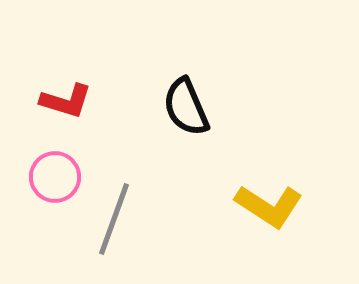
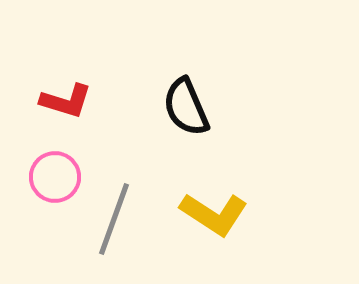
yellow L-shape: moved 55 px left, 8 px down
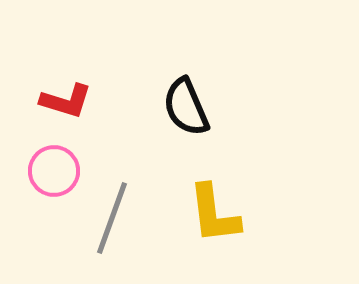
pink circle: moved 1 px left, 6 px up
yellow L-shape: rotated 50 degrees clockwise
gray line: moved 2 px left, 1 px up
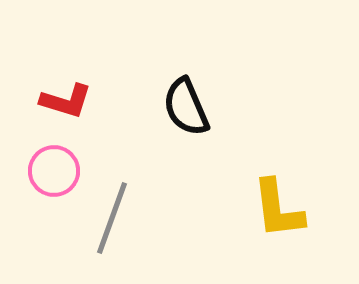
yellow L-shape: moved 64 px right, 5 px up
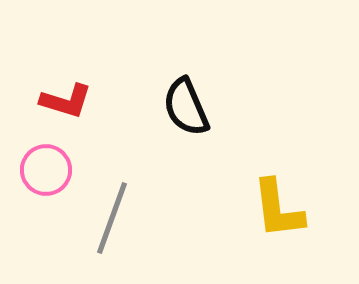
pink circle: moved 8 px left, 1 px up
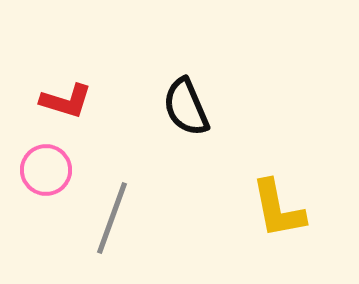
yellow L-shape: rotated 4 degrees counterclockwise
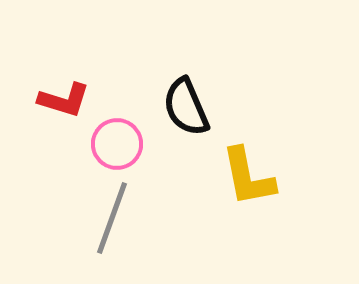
red L-shape: moved 2 px left, 1 px up
pink circle: moved 71 px right, 26 px up
yellow L-shape: moved 30 px left, 32 px up
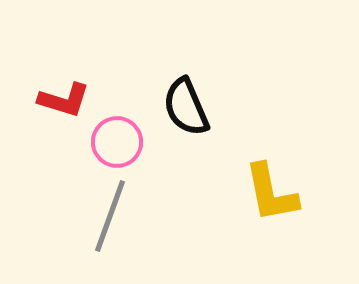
pink circle: moved 2 px up
yellow L-shape: moved 23 px right, 16 px down
gray line: moved 2 px left, 2 px up
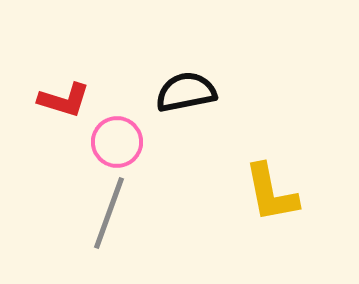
black semicircle: moved 15 px up; rotated 102 degrees clockwise
gray line: moved 1 px left, 3 px up
